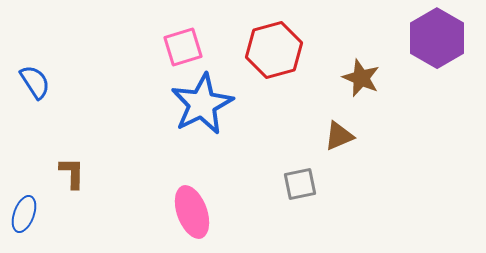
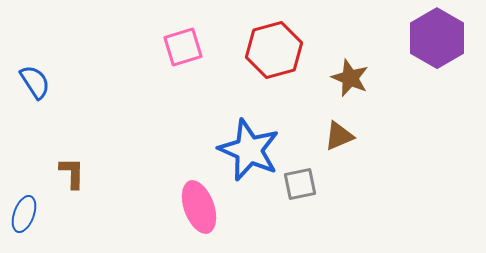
brown star: moved 11 px left
blue star: moved 47 px right, 46 px down; rotated 22 degrees counterclockwise
pink ellipse: moved 7 px right, 5 px up
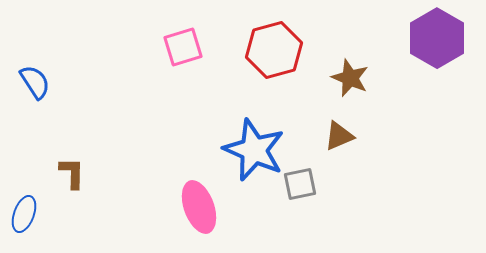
blue star: moved 5 px right
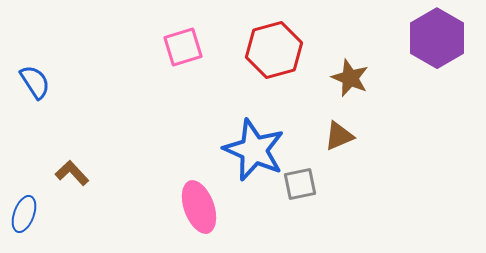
brown L-shape: rotated 44 degrees counterclockwise
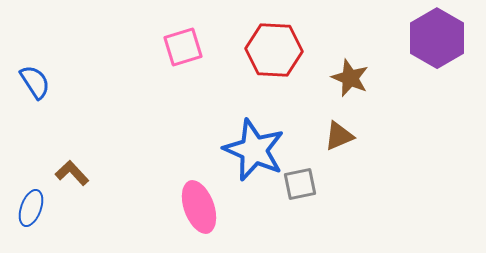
red hexagon: rotated 18 degrees clockwise
blue ellipse: moved 7 px right, 6 px up
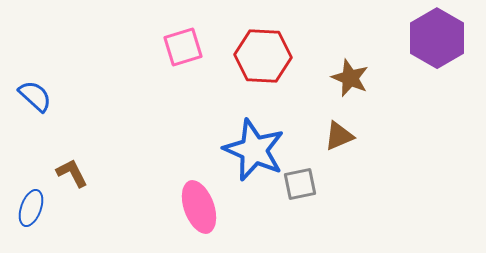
red hexagon: moved 11 px left, 6 px down
blue semicircle: moved 14 px down; rotated 15 degrees counterclockwise
brown L-shape: rotated 16 degrees clockwise
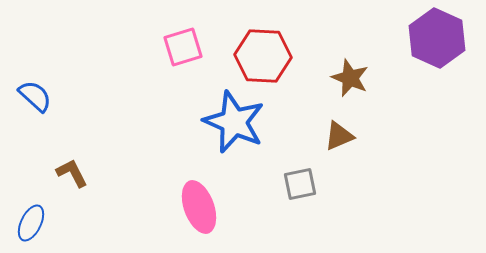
purple hexagon: rotated 6 degrees counterclockwise
blue star: moved 20 px left, 28 px up
blue ellipse: moved 15 px down; rotated 6 degrees clockwise
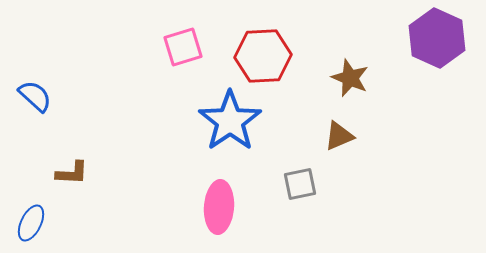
red hexagon: rotated 6 degrees counterclockwise
blue star: moved 4 px left, 1 px up; rotated 14 degrees clockwise
brown L-shape: rotated 120 degrees clockwise
pink ellipse: moved 20 px right; rotated 24 degrees clockwise
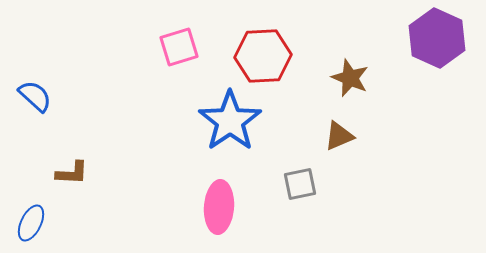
pink square: moved 4 px left
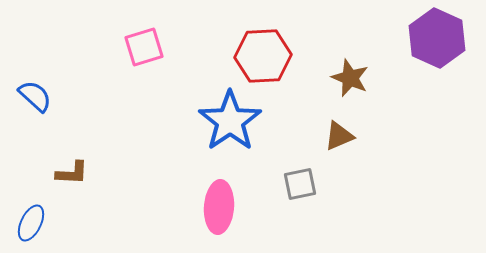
pink square: moved 35 px left
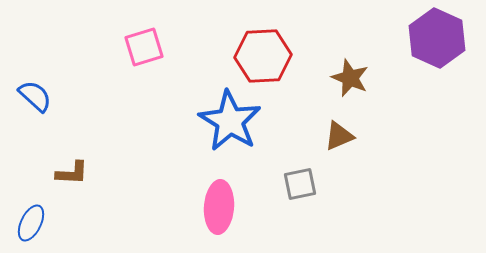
blue star: rotated 6 degrees counterclockwise
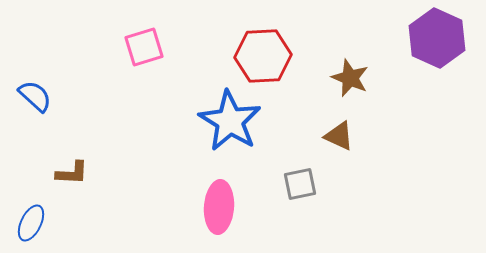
brown triangle: rotated 48 degrees clockwise
